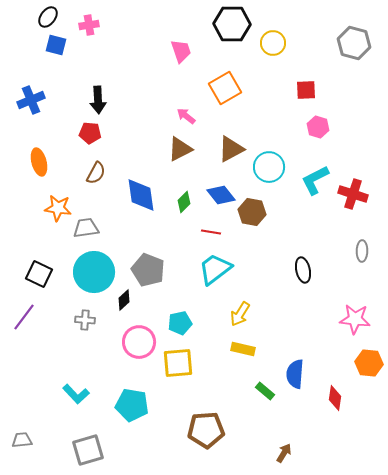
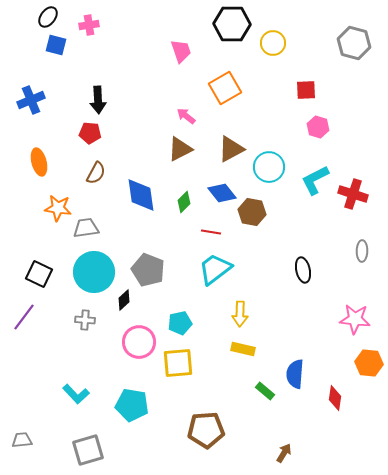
blue diamond at (221, 195): moved 1 px right, 2 px up
yellow arrow at (240, 314): rotated 30 degrees counterclockwise
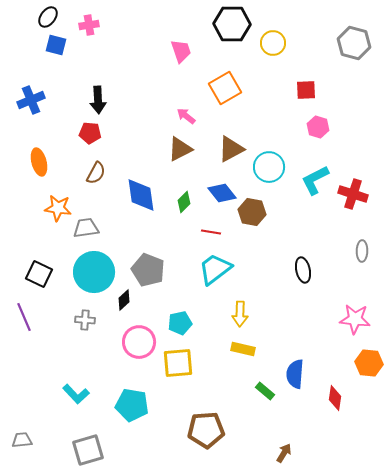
purple line at (24, 317): rotated 60 degrees counterclockwise
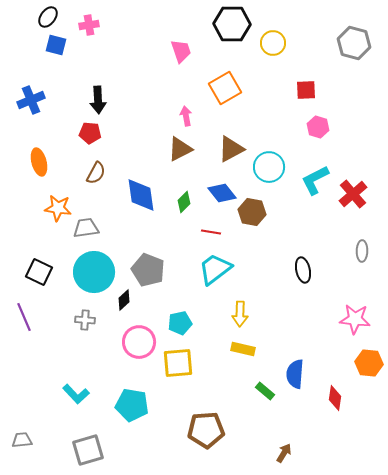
pink arrow at (186, 116): rotated 42 degrees clockwise
red cross at (353, 194): rotated 32 degrees clockwise
black square at (39, 274): moved 2 px up
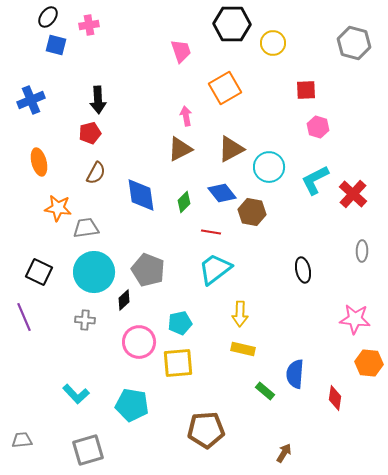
red pentagon at (90, 133): rotated 20 degrees counterclockwise
red cross at (353, 194): rotated 8 degrees counterclockwise
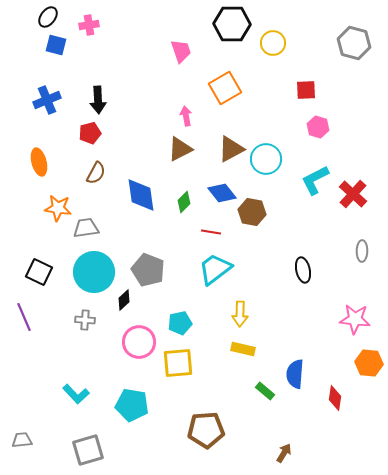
blue cross at (31, 100): moved 16 px right
cyan circle at (269, 167): moved 3 px left, 8 px up
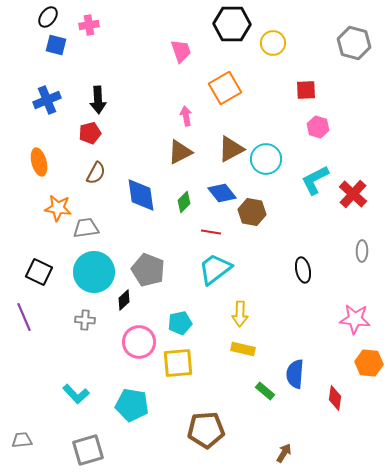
brown triangle at (180, 149): moved 3 px down
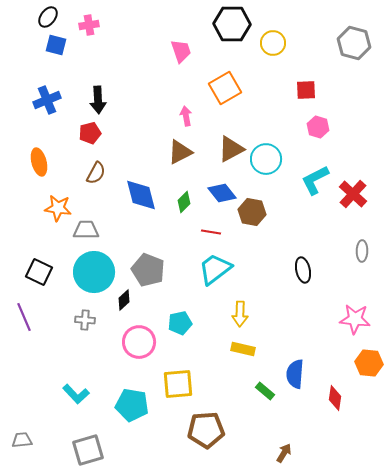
blue diamond at (141, 195): rotated 6 degrees counterclockwise
gray trapezoid at (86, 228): moved 2 px down; rotated 8 degrees clockwise
yellow square at (178, 363): moved 21 px down
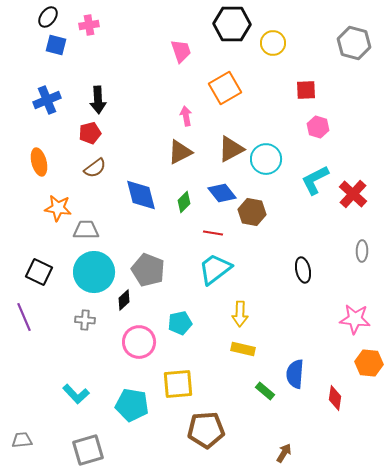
brown semicircle at (96, 173): moved 1 px left, 5 px up; rotated 25 degrees clockwise
red line at (211, 232): moved 2 px right, 1 px down
